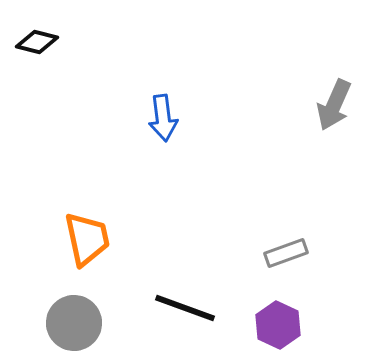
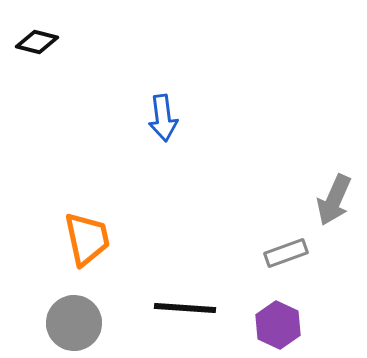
gray arrow: moved 95 px down
black line: rotated 16 degrees counterclockwise
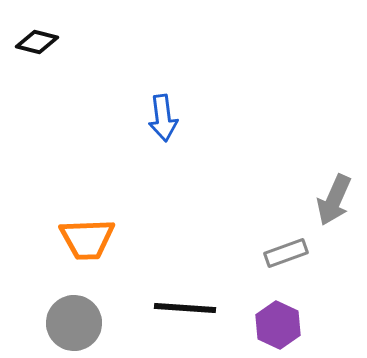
orange trapezoid: rotated 100 degrees clockwise
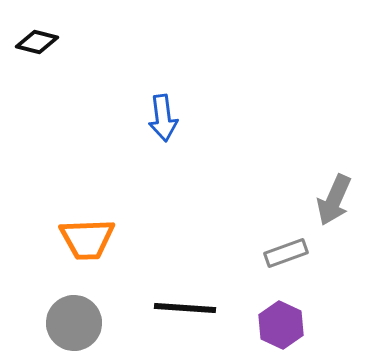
purple hexagon: moved 3 px right
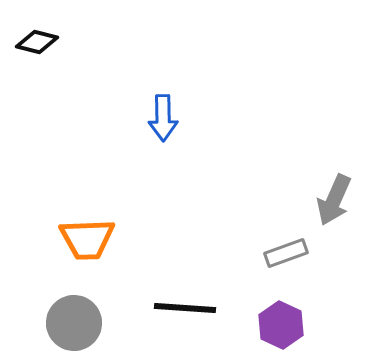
blue arrow: rotated 6 degrees clockwise
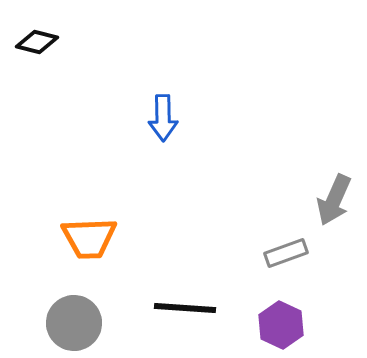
orange trapezoid: moved 2 px right, 1 px up
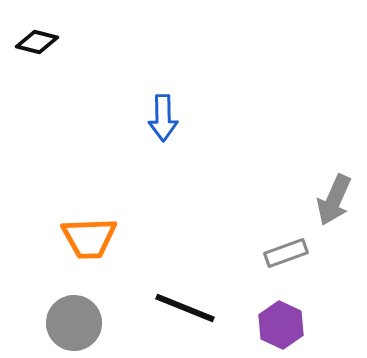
black line: rotated 18 degrees clockwise
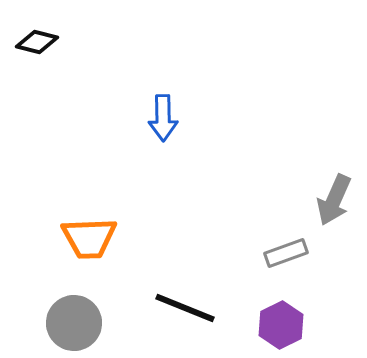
purple hexagon: rotated 9 degrees clockwise
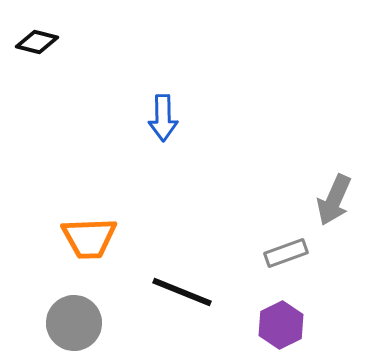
black line: moved 3 px left, 16 px up
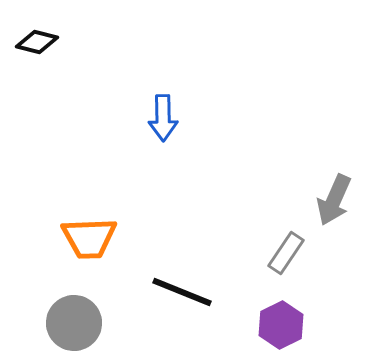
gray rectangle: rotated 36 degrees counterclockwise
